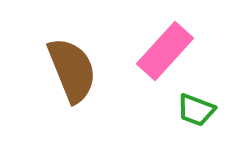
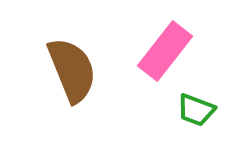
pink rectangle: rotated 4 degrees counterclockwise
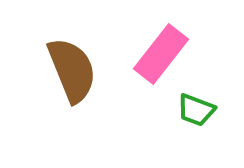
pink rectangle: moved 4 px left, 3 px down
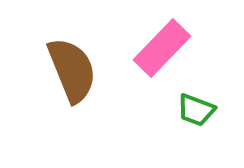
pink rectangle: moved 1 px right, 6 px up; rotated 6 degrees clockwise
